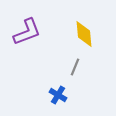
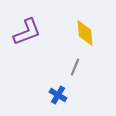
yellow diamond: moved 1 px right, 1 px up
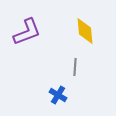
yellow diamond: moved 2 px up
gray line: rotated 18 degrees counterclockwise
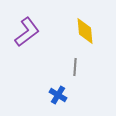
purple L-shape: rotated 16 degrees counterclockwise
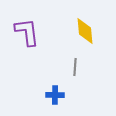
purple L-shape: rotated 60 degrees counterclockwise
blue cross: moved 3 px left; rotated 30 degrees counterclockwise
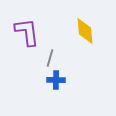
gray line: moved 25 px left, 9 px up; rotated 12 degrees clockwise
blue cross: moved 1 px right, 15 px up
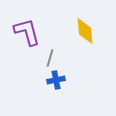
purple L-shape: rotated 8 degrees counterclockwise
blue cross: rotated 12 degrees counterclockwise
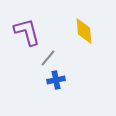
yellow diamond: moved 1 px left
gray line: moved 2 px left; rotated 24 degrees clockwise
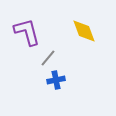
yellow diamond: rotated 16 degrees counterclockwise
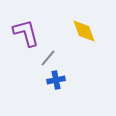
purple L-shape: moved 1 px left, 1 px down
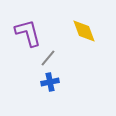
purple L-shape: moved 2 px right
blue cross: moved 6 px left, 2 px down
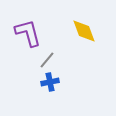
gray line: moved 1 px left, 2 px down
